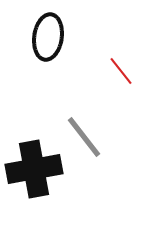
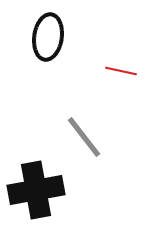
red line: rotated 40 degrees counterclockwise
black cross: moved 2 px right, 21 px down
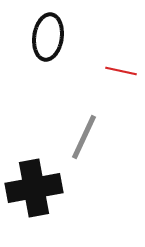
gray line: rotated 63 degrees clockwise
black cross: moved 2 px left, 2 px up
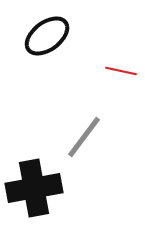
black ellipse: moved 1 px left, 1 px up; rotated 45 degrees clockwise
gray line: rotated 12 degrees clockwise
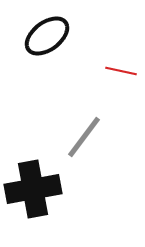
black cross: moved 1 px left, 1 px down
